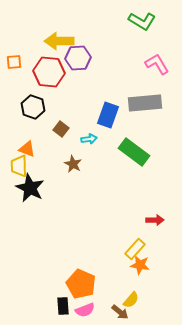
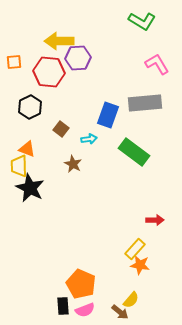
black hexagon: moved 3 px left; rotated 15 degrees clockwise
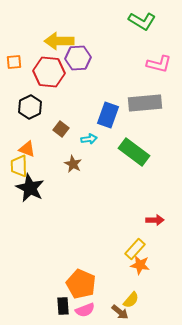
pink L-shape: moved 2 px right; rotated 135 degrees clockwise
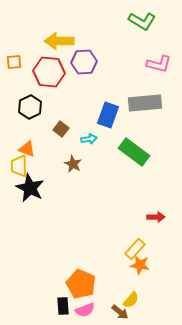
purple hexagon: moved 6 px right, 4 px down
red arrow: moved 1 px right, 3 px up
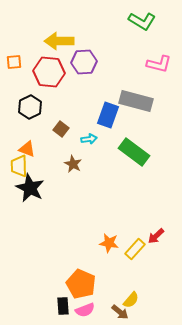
gray rectangle: moved 9 px left, 2 px up; rotated 20 degrees clockwise
red arrow: moved 19 px down; rotated 138 degrees clockwise
orange star: moved 31 px left, 22 px up
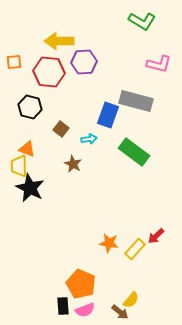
black hexagon: rotated 20 degrees counterclockwise
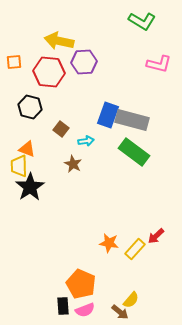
yellow arrow: rotated 12 degrees clockwise
gray rectangle: moved 4 px left, 19 px down
cyan arrow: moved 3 px left, 2 px down
black star: moved 1 px up; rotated 12 degrees clockwise
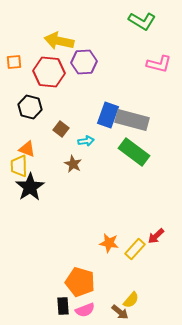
orange pentagon: moved 1 px left, 2 px up; rotated 8 degrees counterclockwise
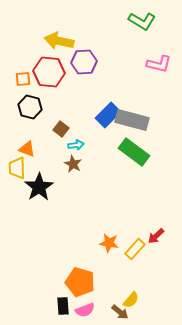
orange square: moved 9 px right, 17 px down
blue rectangle: rotated 25 degrees clockwise
cyan arrow: moved 10 px left, 4 px down
yellow trapezoid: moved 2 px left, 2 px down
black star: moved 9 px right
